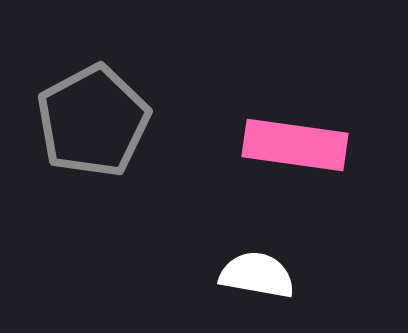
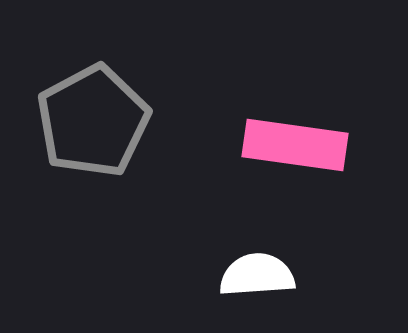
white semicircle: rotated 14 degrees counterclockwise
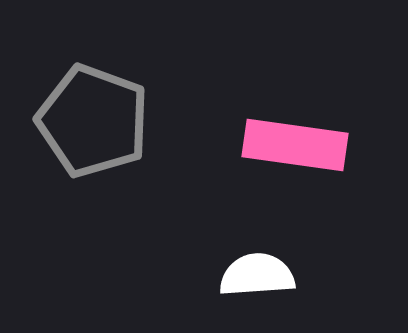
gray pentagon: rotated 24 degrees counterclockwise
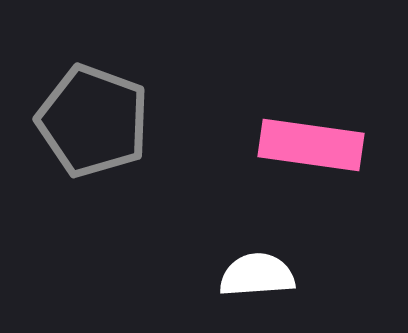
pink rectangle: moved 16 px right
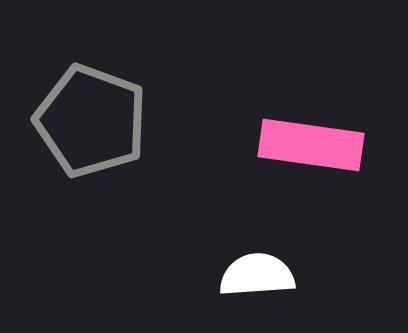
gray pentagon: moved 2 px left
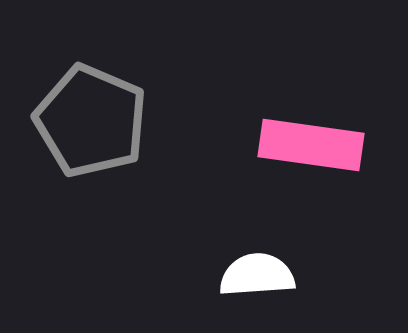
gray pentagon: rotated 3 degrees clockwise
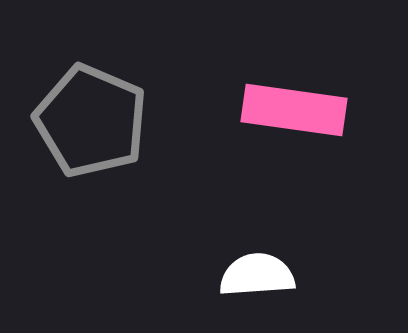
pink rectangle: moved 17 px left, 35 px up
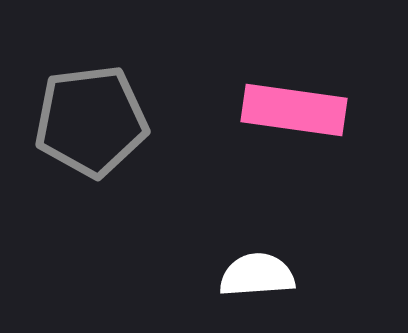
gray pentagon: rotated 30 degrees counterclockwise
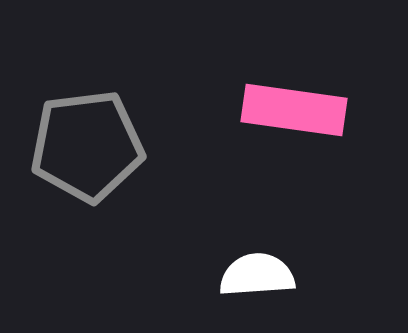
gray pentagon: moved 4 px left, 25 px down
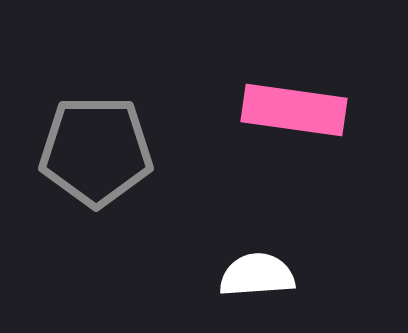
gray pentagon: moved 9 px right, 5 px down; rotated 7 degrees clockwise
